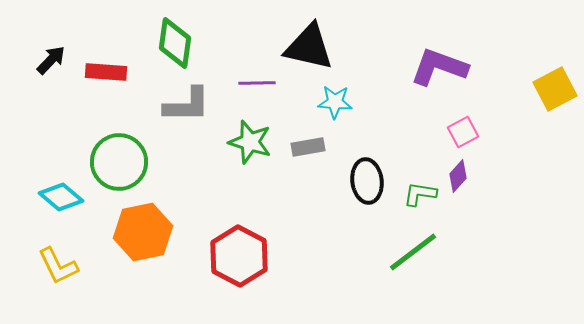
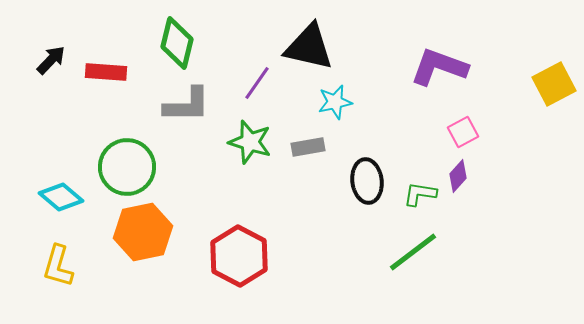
green diamond: moved 2 px right; rotated 6 degrees clockwise
purple line: rotated 54 degrees counterclockwise
yellow square: moved 1 px left, 5 px up
cyan star: rotated 16 degrees counterclockwise
green circle: moved 8 px right, 5 px down
yellow L-shape: rotated 42 degrees clockwise
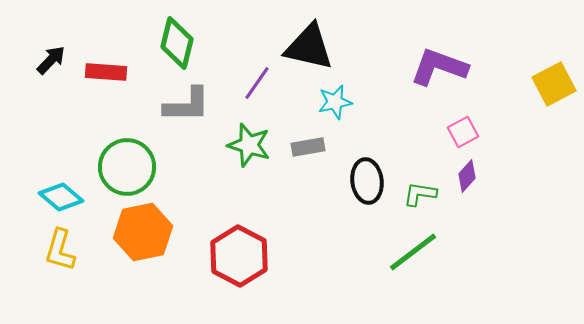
green star: moved 1 px left, 3 px down
purple diamond: moved 9 px right
yellow L-shape: moved 2 px right, 16 px up
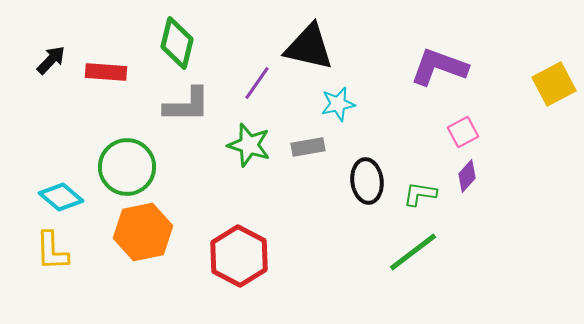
cyan star: moved 3 px right, 2 px down
yellow L-shape: moved 8 px left, 1 px down; rotated 18 degrees counterclockwise
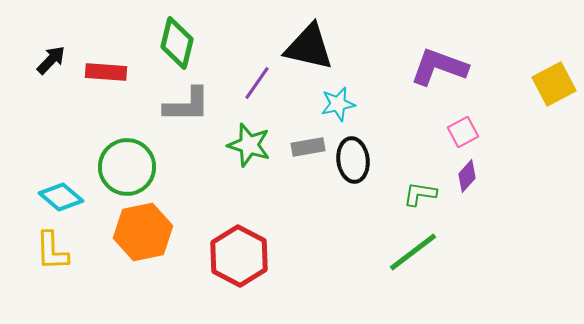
black ellipse: moved 14 px left, 21 px up
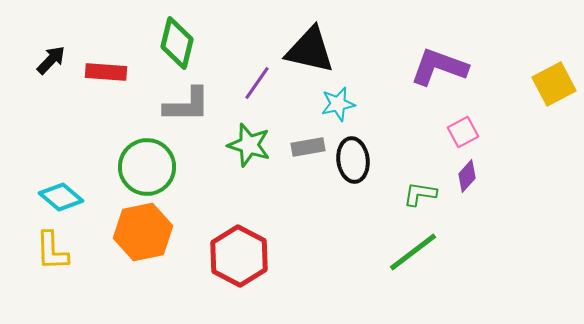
black triangle: moved 1 px right, 3 px down
green circle: moved 20 px right
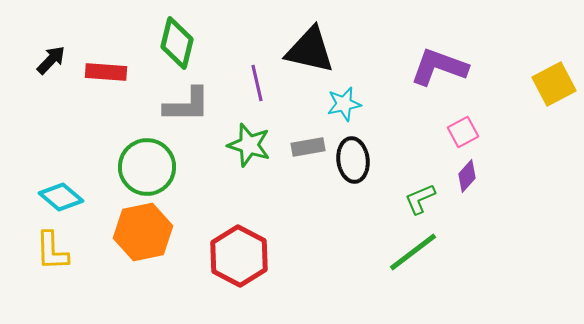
purple line: rotated 48 degrees counterclockwise
cyan star: moved 6 px right
green L-shape: moved 5 px down; rotated 32 degrees counterclockwise
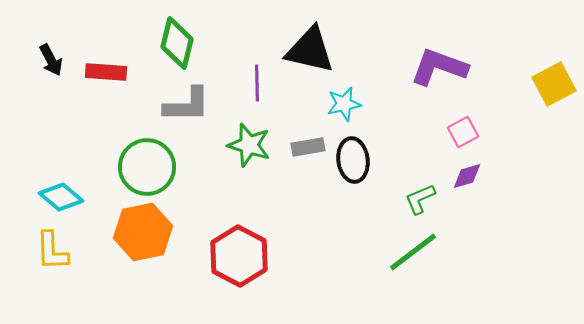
black arrow: rotated 108 degrees clockwise
purple line: rotated 12 degrees clockwise
purple diamond: rotated 32 degrees clockwise
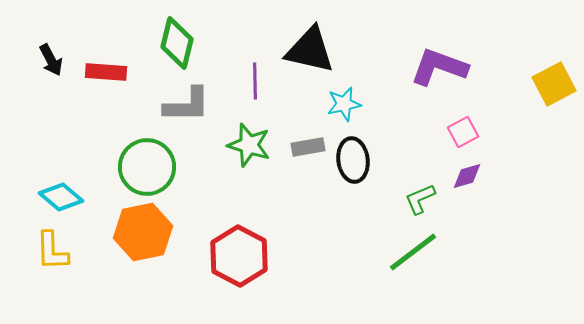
purple line: moved 2 px left, 2 px up
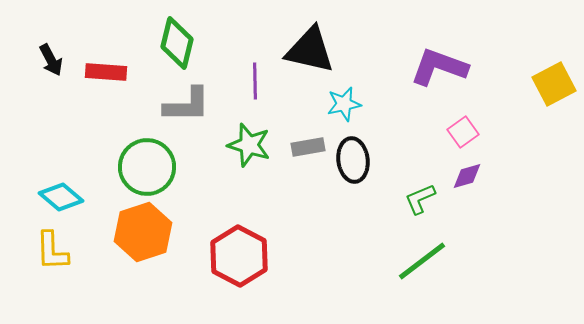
pink square: rotated 8 degrees counterclockwise
orange hexagon: rotated 6 degrees counterclockwise
green line: moved 9 px right, 9 px down
